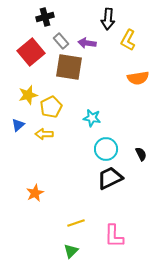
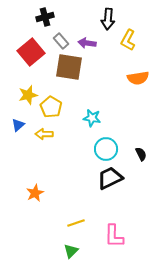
yellow pentagon: rotated 15 degrees counterclockwise
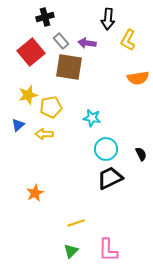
yellow pentagon: rotated 30 degrees clockwise
pink L-shape: moved 6 px left, 14 px down
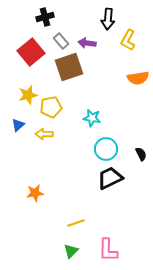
brown square: rotated 28 degrees counterclockwise
orange star: rotated 18 degrees clockwise
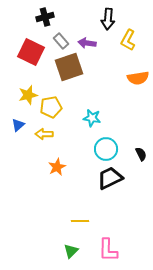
red square: rotated 24 degrees counterclockwise
orange star: moved 22 px right, 26 px up; rotated 18 degrees counterclockwise
yellow line: moved 4 px right, 2 px up; rotated 18 degrees clockwise
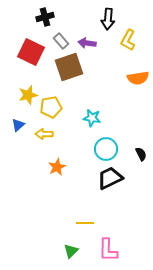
yellow line: moved 5 px right, 2 px down
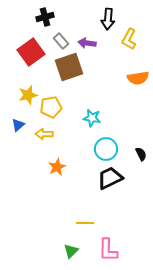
yellow L-shape: moved 1 px right, 1 px up
red square: rotated 28 degrees clockwise
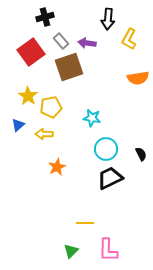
yellow star: moved 1 px down; rotated 24 degrees counterclockwise
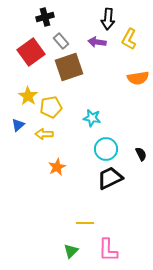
purple arrow: moved 10 px right, 1 px up
